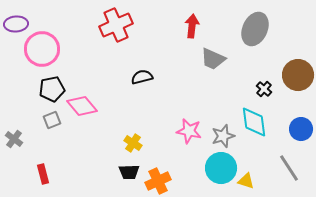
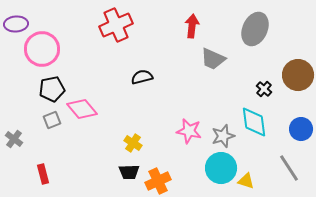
pink diamond: moved 3 px down
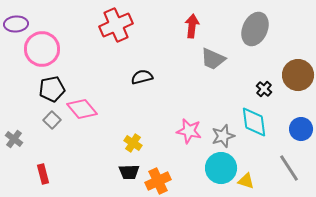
gray square: rotated 24 degrees counterclockwise
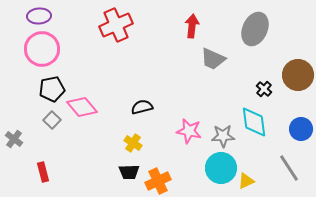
purple ellipse: moved 23 px right, 8 px up
black semicircle: moved 30 px down
pink diamond: moved 2 px up
gray star: rotated 15 degrees clockwise
red rectangle: moved 2 px up
yellow triangle: rotated 42 degrees counterclockwise
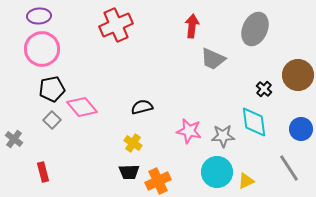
cyan circle: moved 4 px left, 4 px down
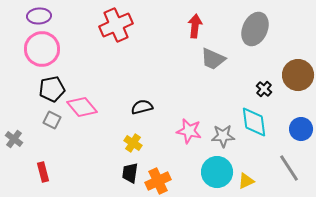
red arrow: moved 3 px right
gray square: rotated 18 degrees counterclockwise
black trapezoid: moved 1 px right, 1 px down; rotated 100 degrees clockwise
